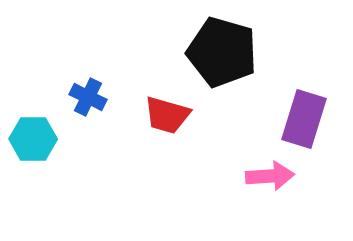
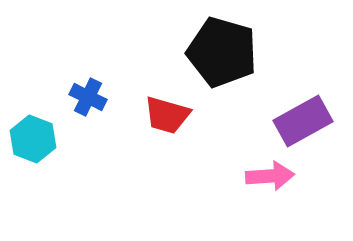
purple rectangle: moved 1 px left, 2 px down; rotated 44 degrees clockwise
cyan hexagon: rotated 21 degrees clockwise
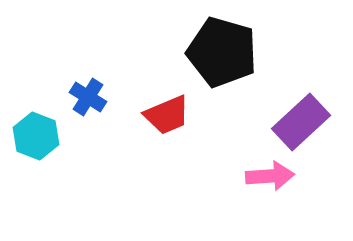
blue cross: rotated 6 degrees clockwise
red trapezoid: rotated 39 degrees counterclockwise
purple rectangle: moved 2 px left, 1 px down; rotated 14 degrees counterclockwise
cyan hexagon: moved 3 px right, 3 px up
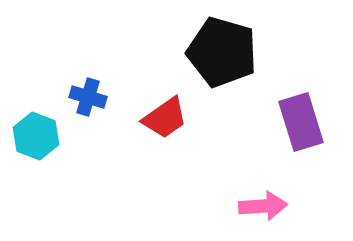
blue cross: rotated 15 degrees counterclockwise
red trapezoid: moved 2 px left, 3 px down; rotated 12 degrees counterclockwise
purple rectangle: rotated 64 degrees counterclockwise
pink arrow: moved 7 px left, 30 px down
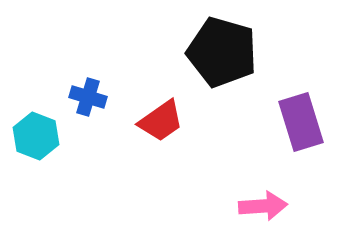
red trapezoid: moved 4 px left, 3 px down
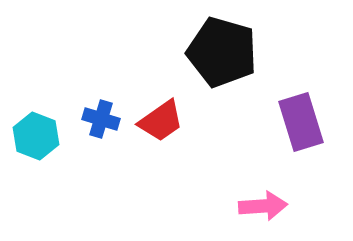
blue cross: moved 13 px right, 22 px down
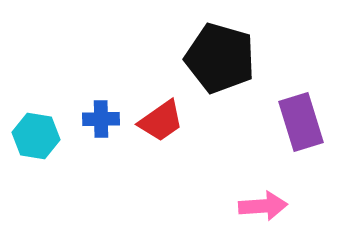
black pentagon: moved 2 px left, 6 px down
blue cross: rotated 18 degrees counterclockwise
cyan hexagon: rotated 12 degrees counterclockwise
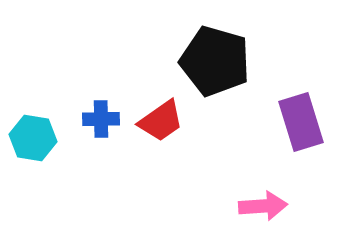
black pentagon: moved 5 px left, 3 px down
cyan hexagon: moved 3 px left, 2 px down
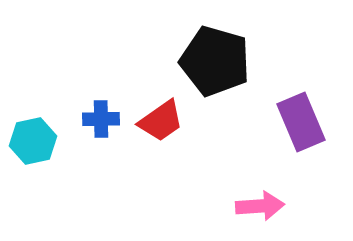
purple rectangle: rotated 6 degrees counterclockwise
cyan hexagon: moved 3 px down; rotated 21 degrees counterclockwise
pink arrow: moved 3 px left
